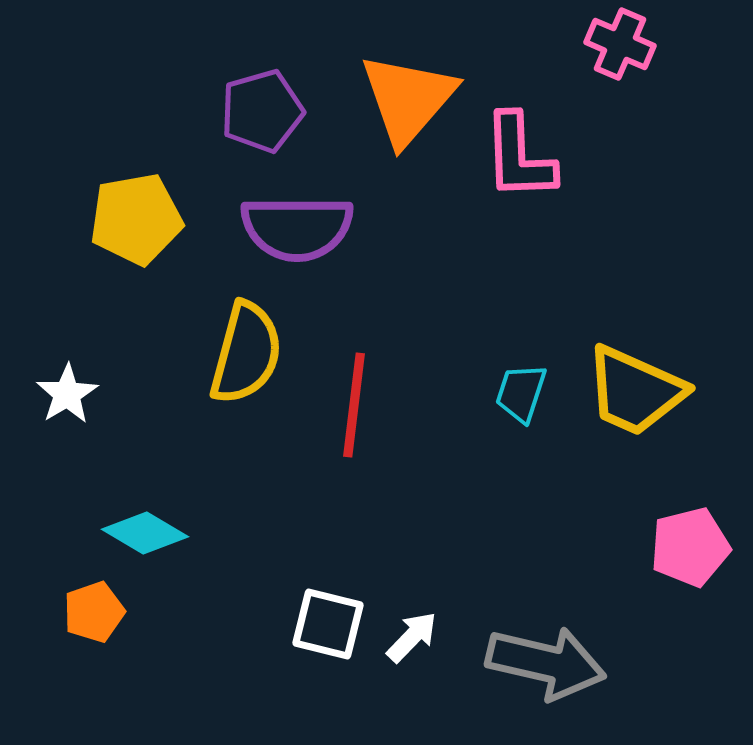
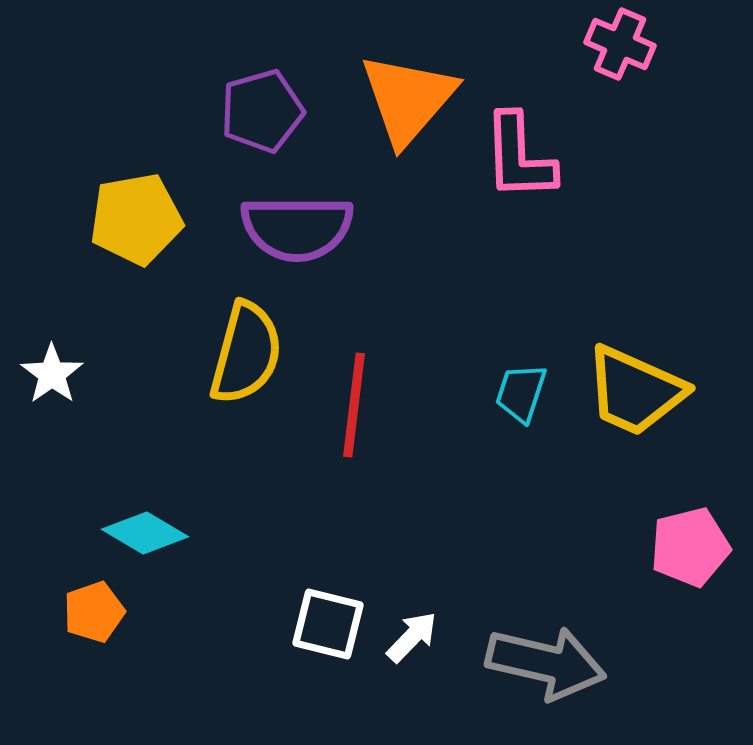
white star: moved 15 px left, 20 px up; rotated 4 degrees counterclockwise
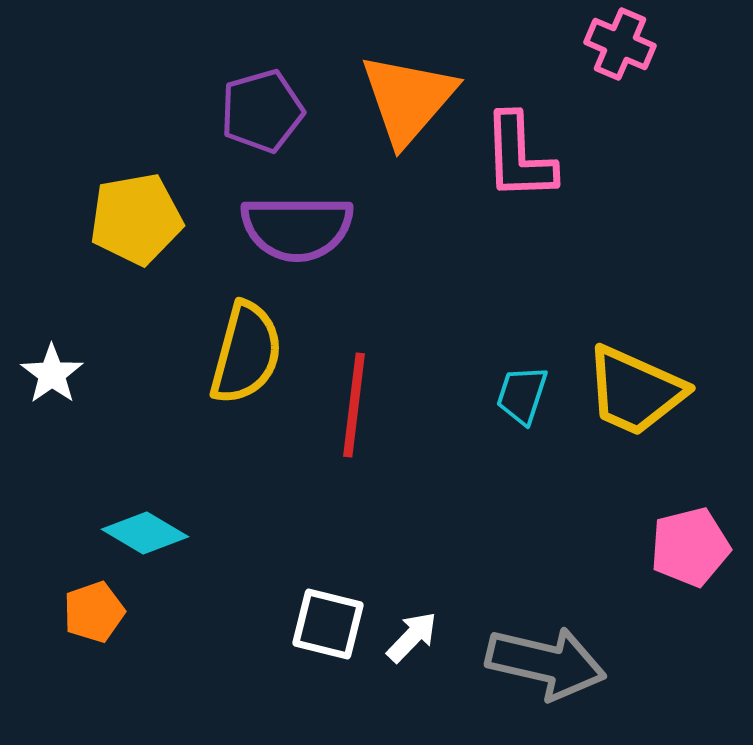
cyan trapezoid: moved 1 px right, 2 px down
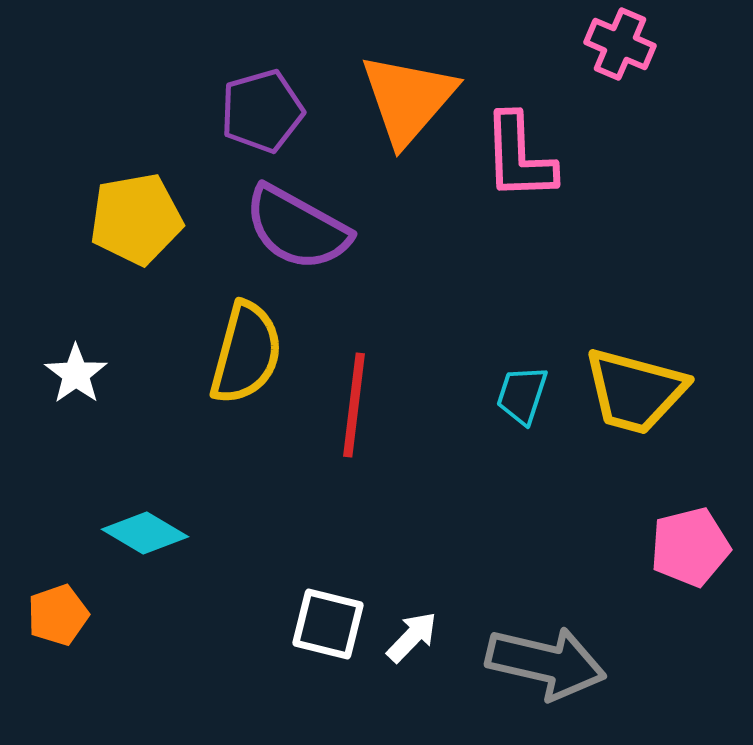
purple semicircle: rotated 29 degrees clockwise
white star: moved 24 px right
yellow trapezoid: rotated 9 degrees counterclockwise
orange pentagon: moved 36 px left, 3 px down
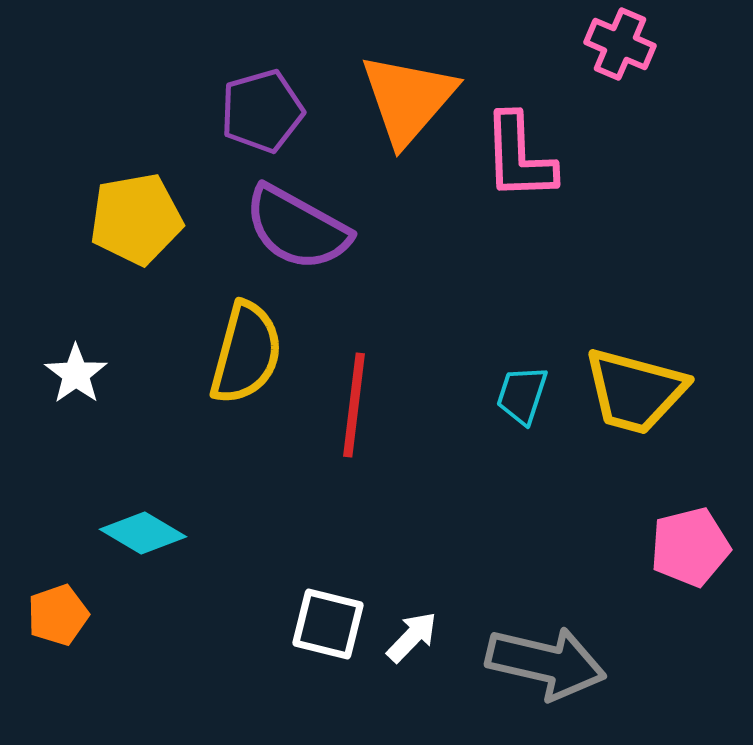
cyan diamond: moved 2 px left
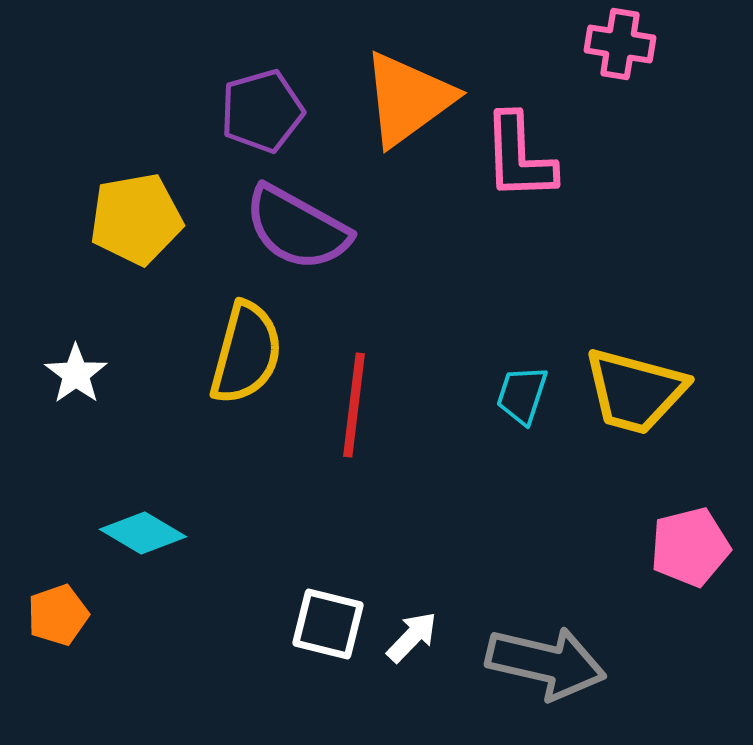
pink cross: rotated 14 degrees counterclockwise
orange triangle: rotated 13 degrees clockwise
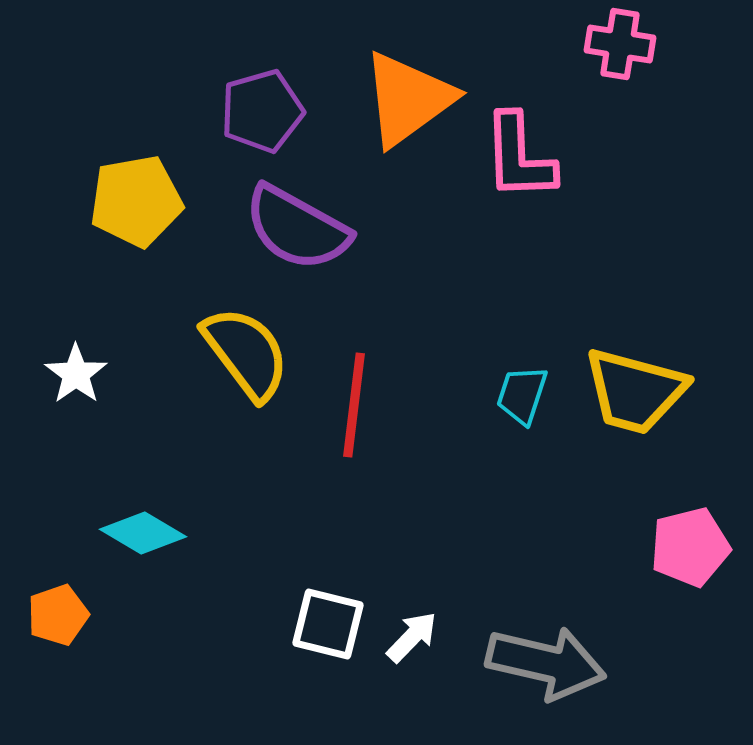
yellow pentagon: moved 18 px up
yellow semicircle: rotated 52 degrees counterclockwise
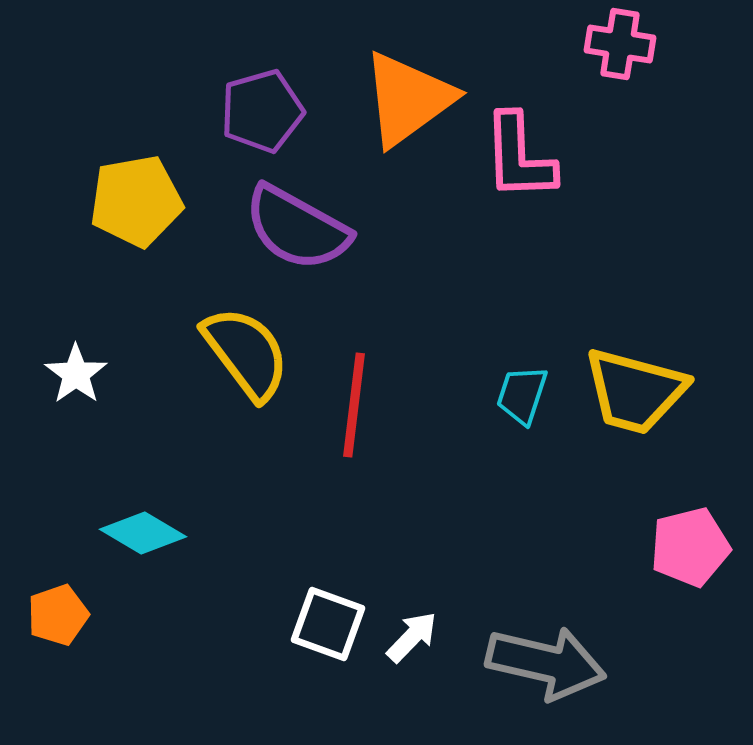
white square: rotated 6 degrees clockwise
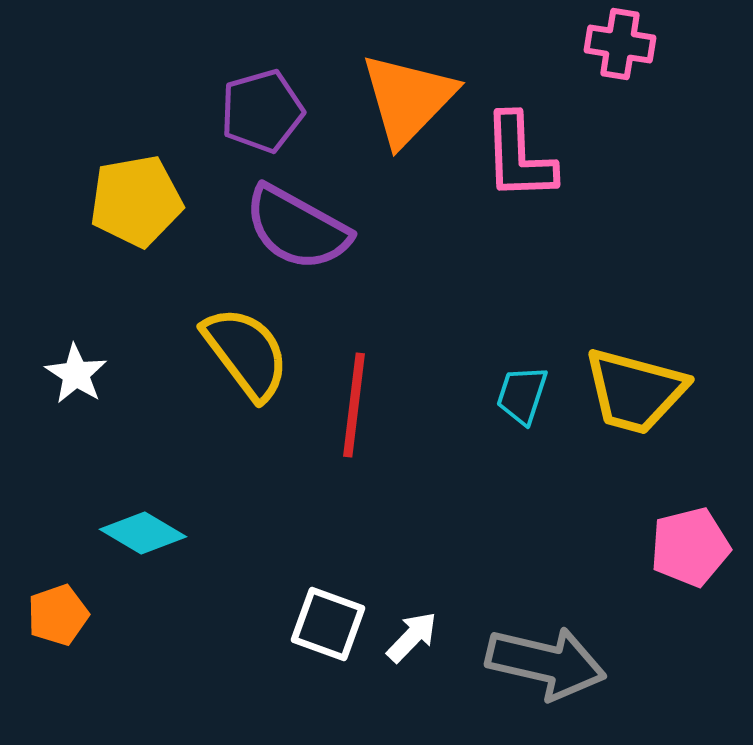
orange triangle: rotated 10 degrees counterclockwise
white star: rotated 4 degrees counterclockwise
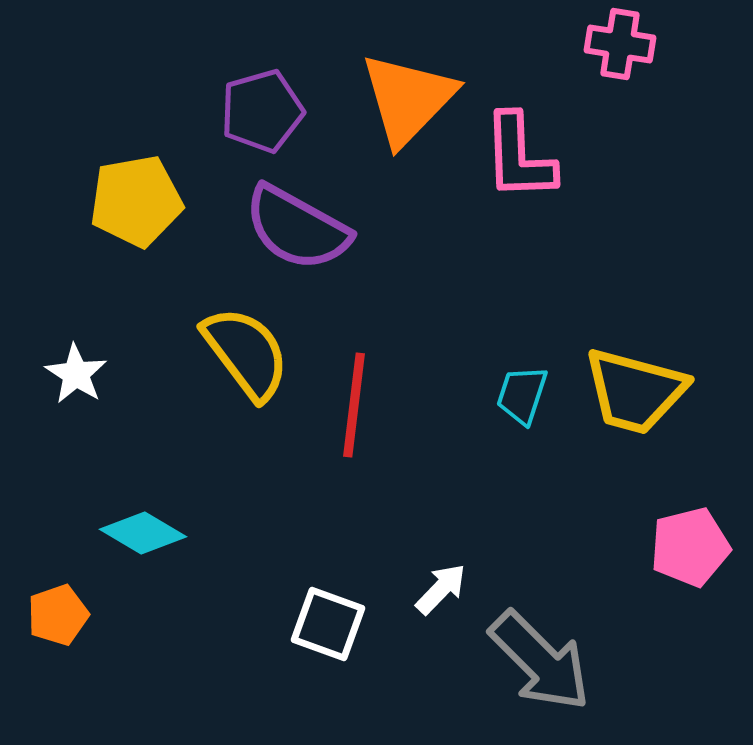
white arrow: moved 29 px right, 48 px up
gray arrow: moved 6 px left, 2 px up; rotated 32 degrees clockwise
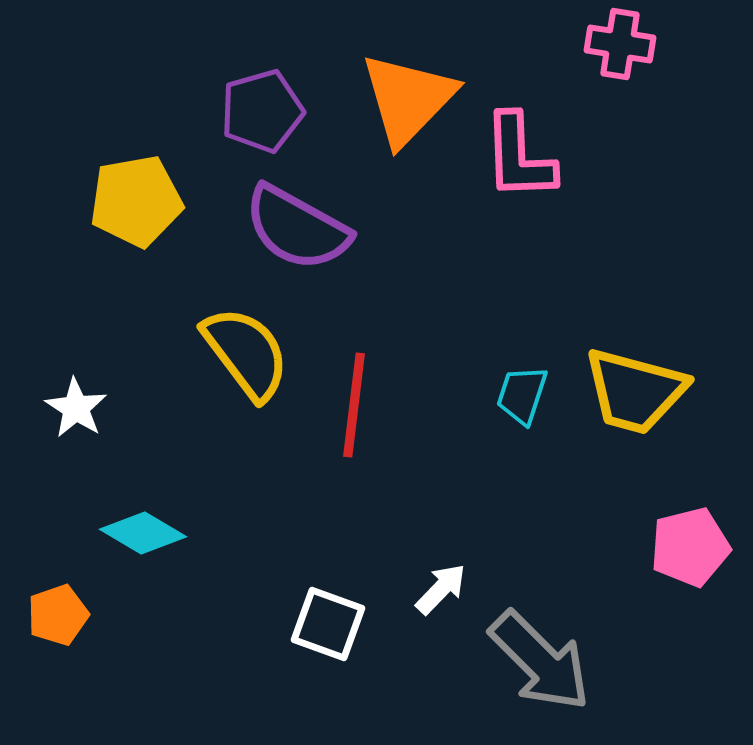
white star: moved 34 px down
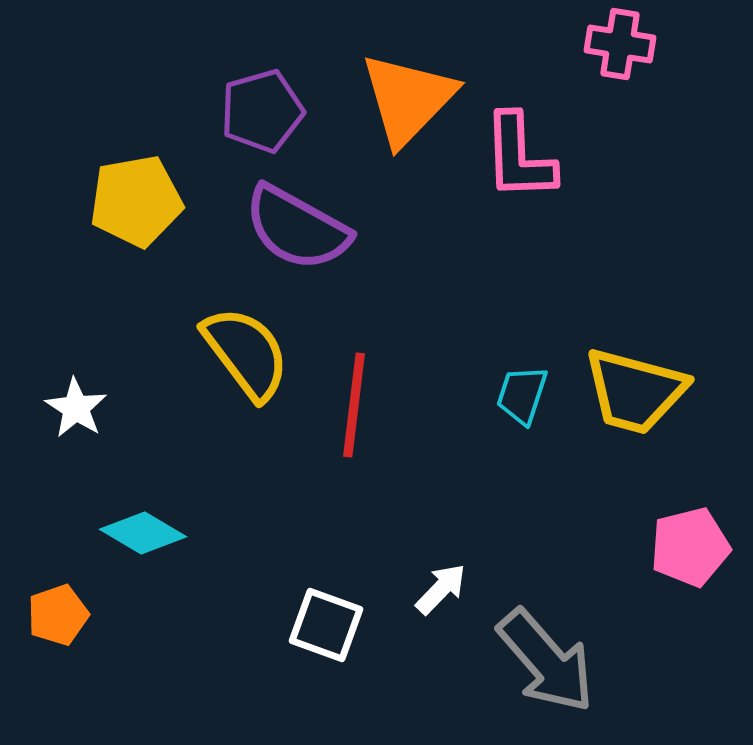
white square: moved 2 px left, 1 px down
gray arrow: moved 6 px right; rotated 4 degrees clockwise
